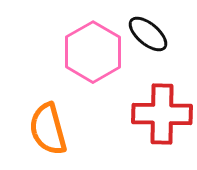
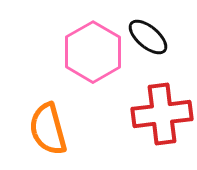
black ellipse: moved 3 px down
red cross: rotated 8 degrees counterclockwise
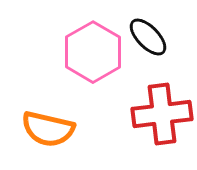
black ellipse: rotated 6 degrees clockwise
orange semicircle: rotated 62 degrees counterclockwise
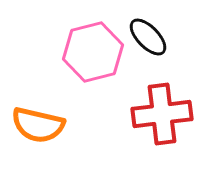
pink hexagon: rotated 16 degrees clockwise
orange semicircle: moved 10 px left, 4 px up
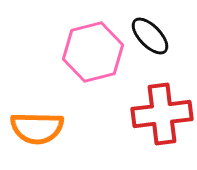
black ellipse: moved 2 px right, 1 px up
orange semicircle: moved 1 px left, 3 px down; rotated 12 degrees counterclockwise
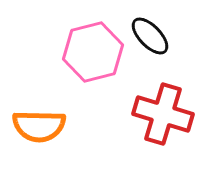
red cross: moved 1 px right; rotated 24 degrees clockwise
orange semicircle: moved 2 px right, 2 px up
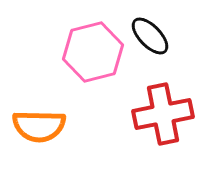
red cross: rotated 28 degrees counterclockwise
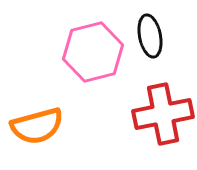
black ellipse: rotated 33 degrees clockwise
orange semicircle: moved 2 px left; rotated 16 degrees counterclockwise
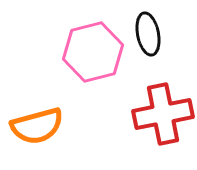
black ellipse: moved 2 px left, 2 px up
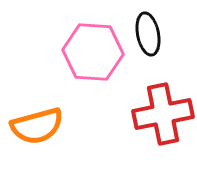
pink hexagon: rotated 18 degrees clockwise
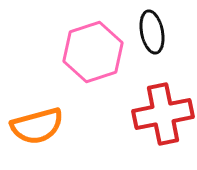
black ellipse: moved 4 px right, 2 px up
pink hexagon: rotated 22 degrees counterclockwise
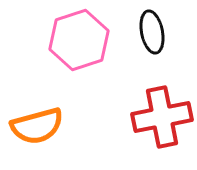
pink hexagon: moved 14 px left, 12 px up
red cross: moved 1 px left, 3 px down
